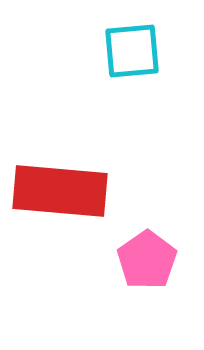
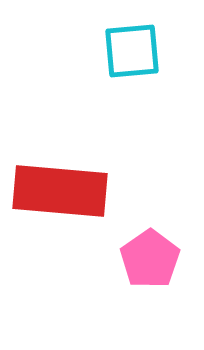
pink pentagon: moved 3 px right, 1 px up
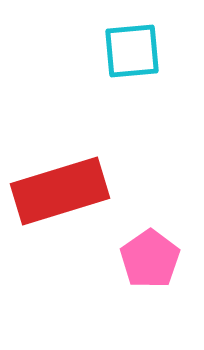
red rectangle: rotated 22 degrees counterclockwise
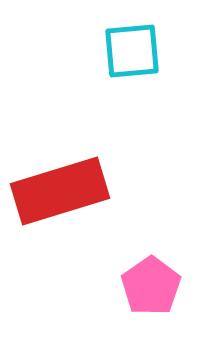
pink pentagon: moved 1 px right, 27 px down
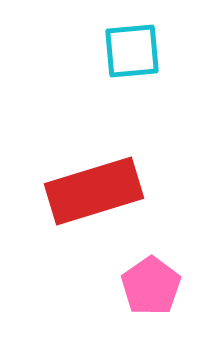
red rectangle: moved 34 px right
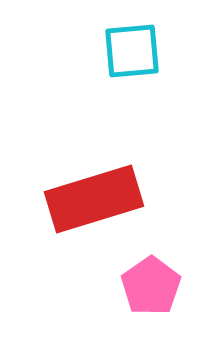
red rectangle: moved 8 px down
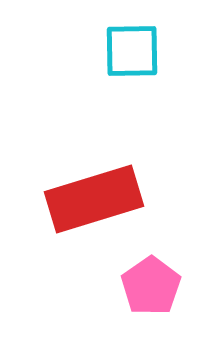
cyan square: rotated 4 degrees clockwise
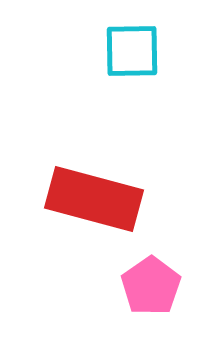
red rectangle: rotated 32 degrees clockwise
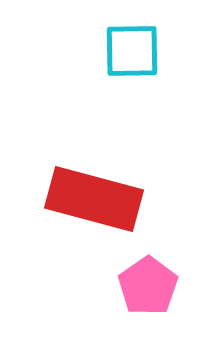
pink pentagon: moved 3 px left
